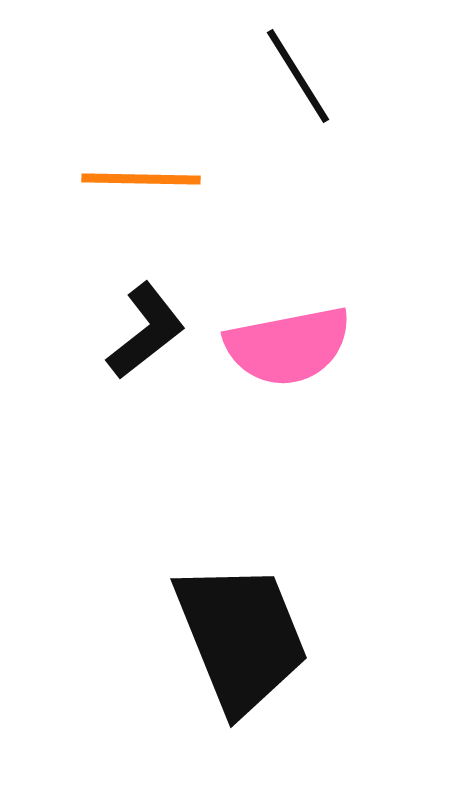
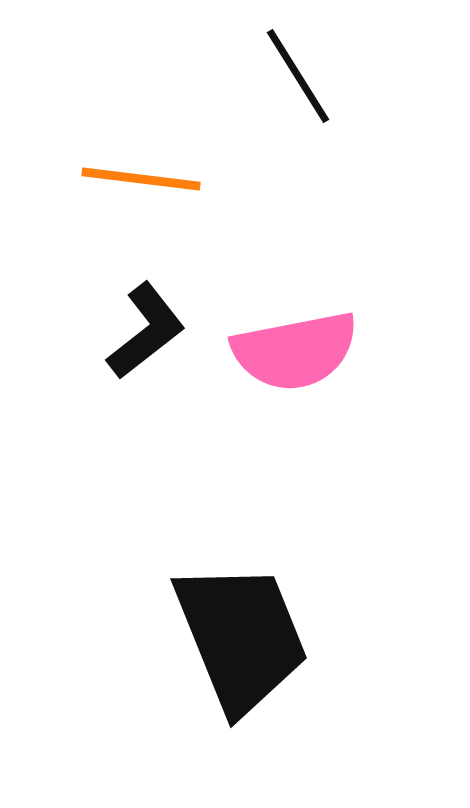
orange line: rotated 6 degrees clockwise
pink semicircle: moved 7 px right, 5 px down
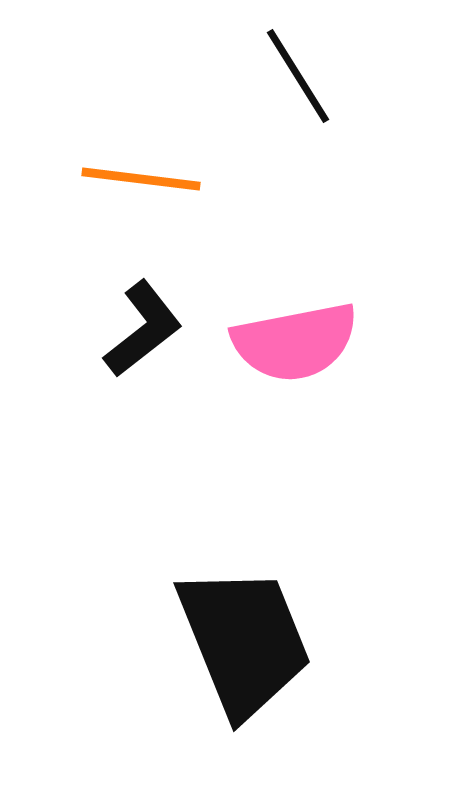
black L-shape: moved 3 px left, 2 px up
pink semicircle: moved 9 px up
black trapezoid: moved 3 px right, 4 px down
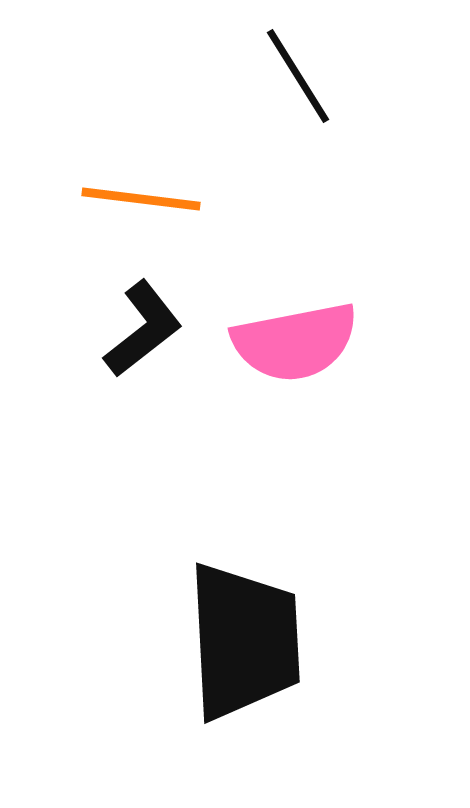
orange line: moved 20 px down
black trapezoid: rotated 19 degrees clockwise
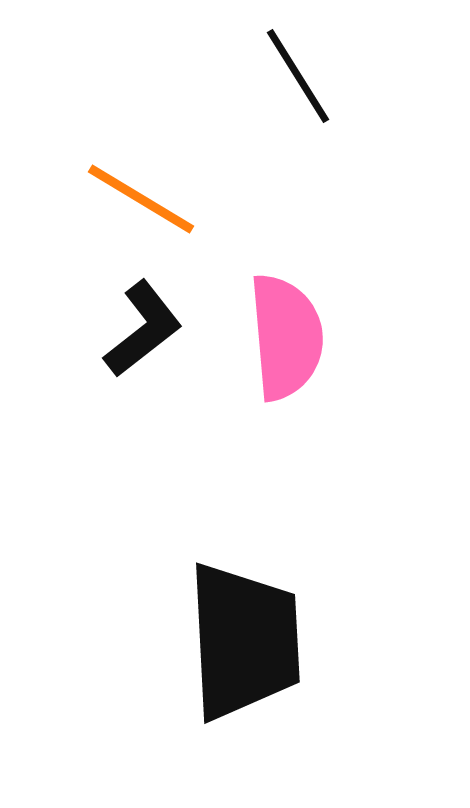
orange line: rotated 24 degrees clockwise
pink semicircle: moved 9 px left, 5 px up; rotated 84 degrees counterclockwise
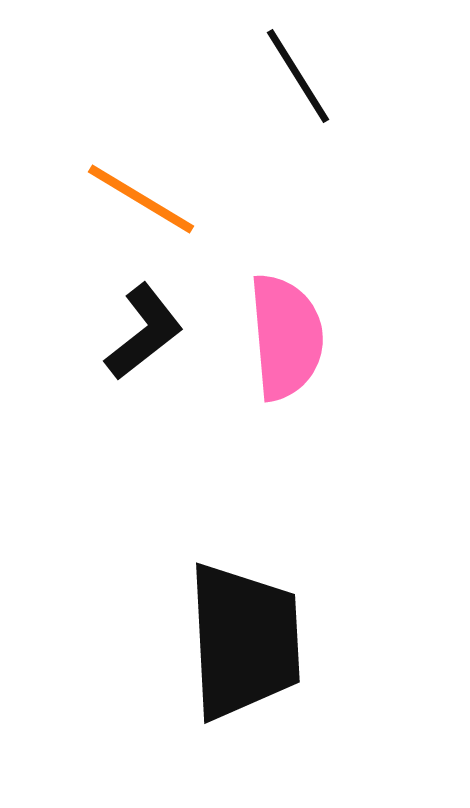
black L-shape: moved 1 px right, 3 px down
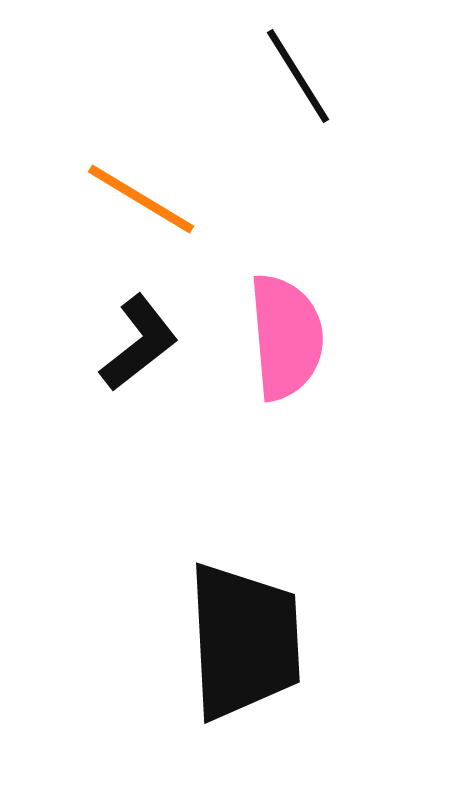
black L-shape: moved 5 px left, 11 px down
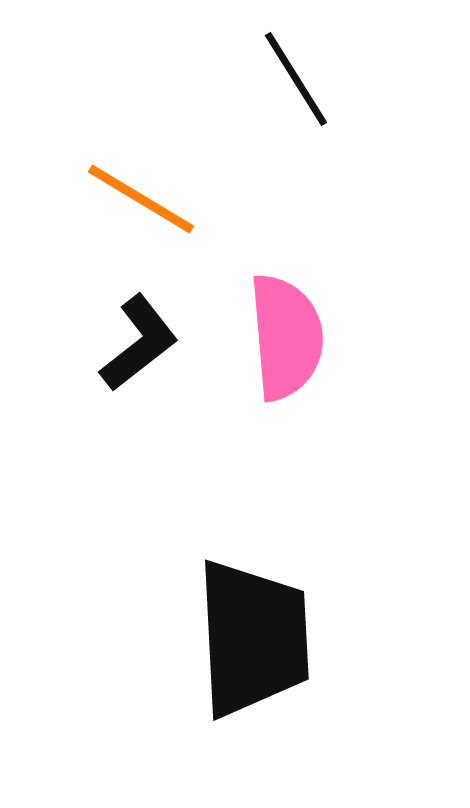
black line: moved 2 px left, 3 px down
black trapezoid: moved 9 px right, 3 px up
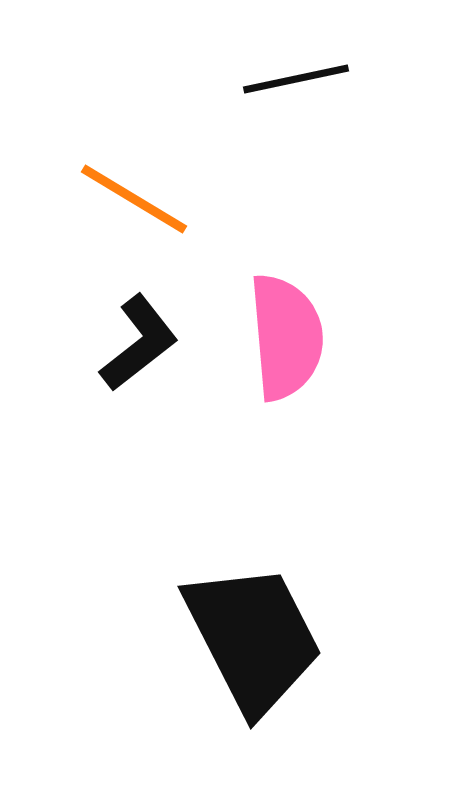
black line: rotated 70 degrees counterclockwise
orange line: moved 7 px left
black trapezoid: rotated 24 degrees counterclockwise
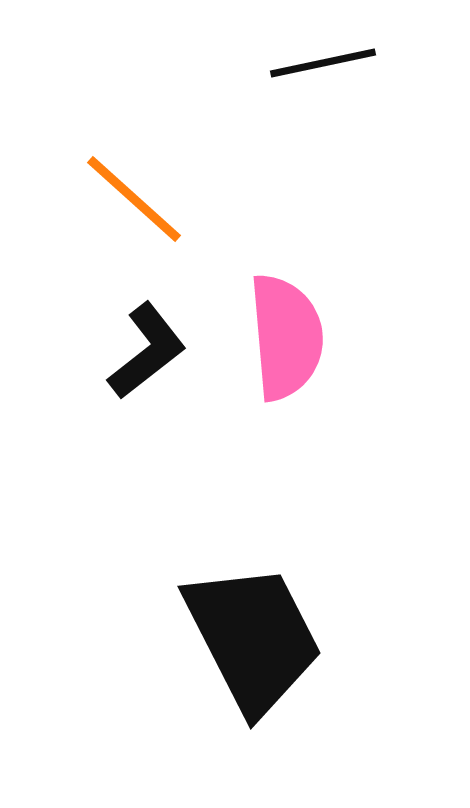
black line: moved 27 px right, 16 px up
orange line: rotated 11 degrees clockwise
black L-shape: moved 8 px right, 8 px down
